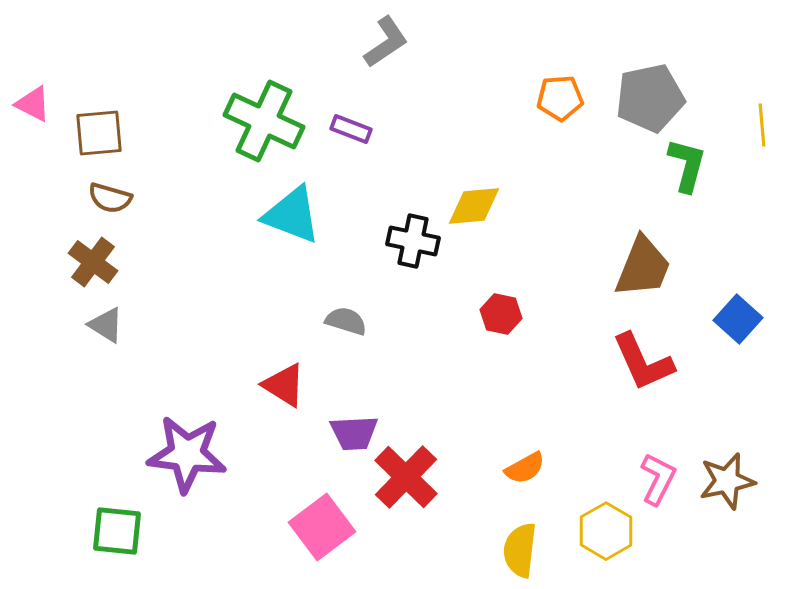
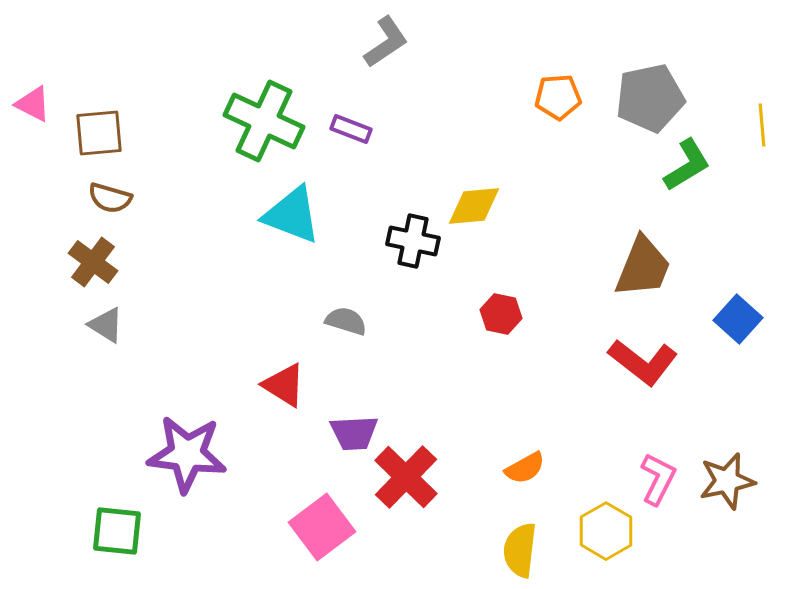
orange pentagon: moved 2 px left, 1 px up
green L-shape: rotated 44 degrees clockwise
red L-shape: rotated 28 degrees counterclockwise
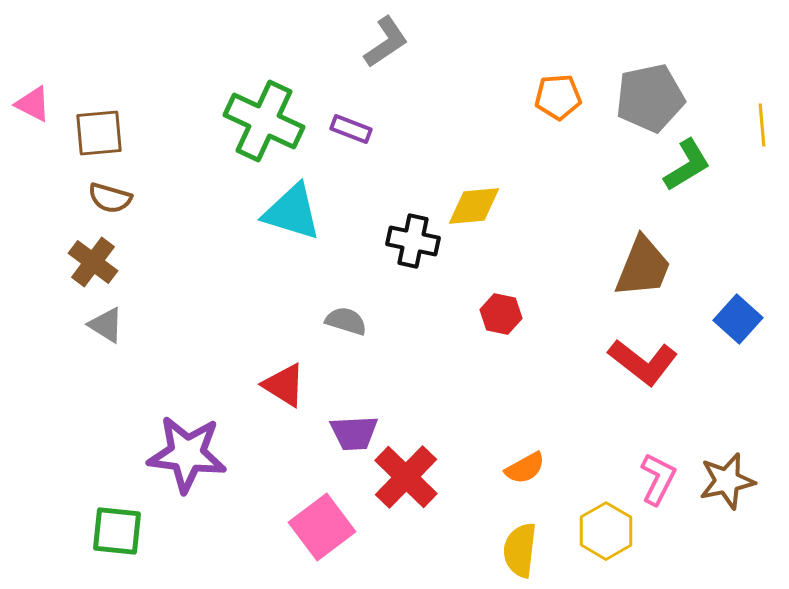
cyan triangle: moved 3 px up; rotated 4 degrees counterclockwise
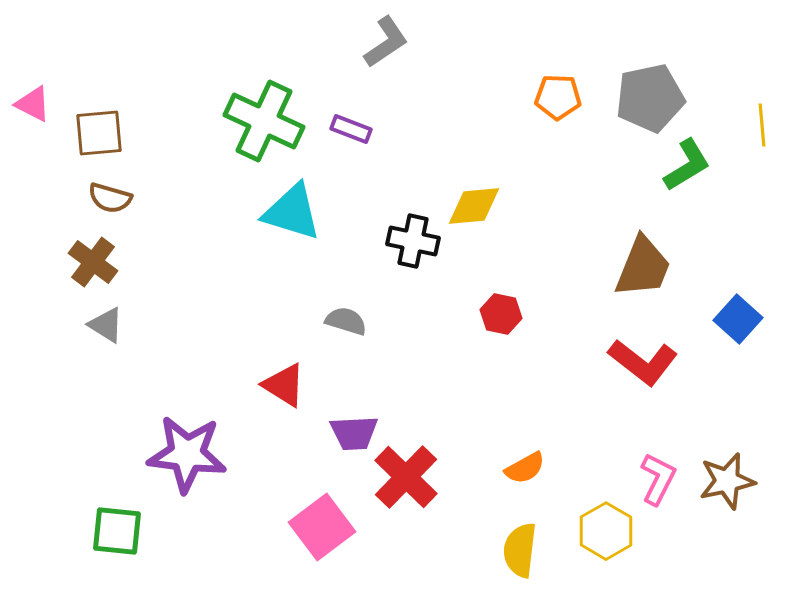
orange pentagon: rotated 6 degrees clockwise
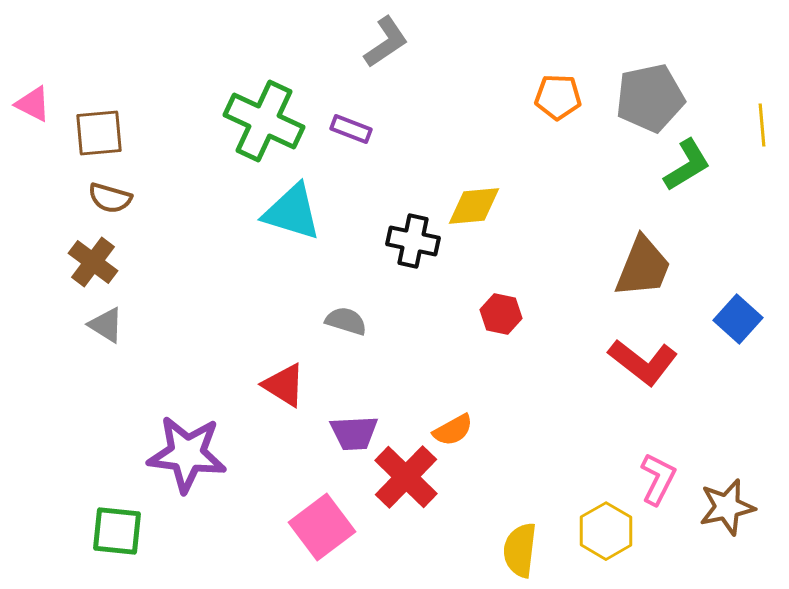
orange semicircle: moved 72 px left, 38 px up
brown star: moved 26 px down
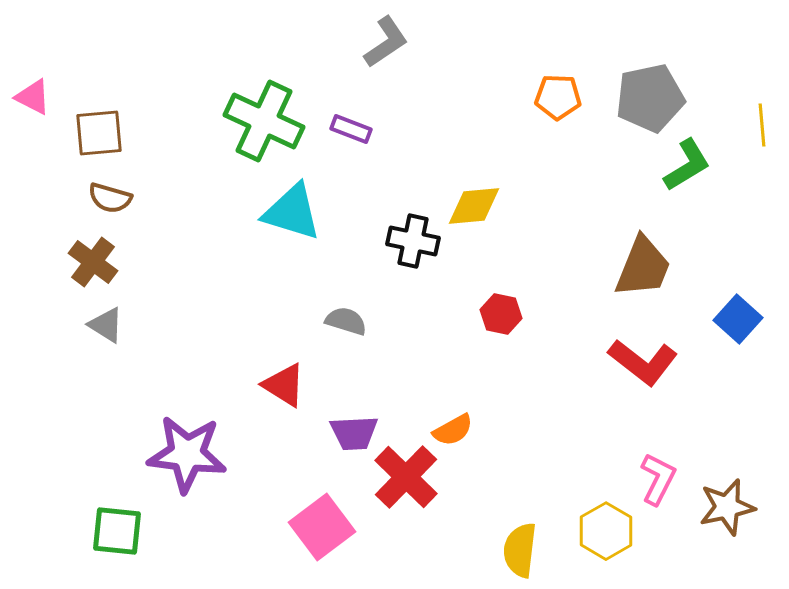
pink triangle: moved 7 px up
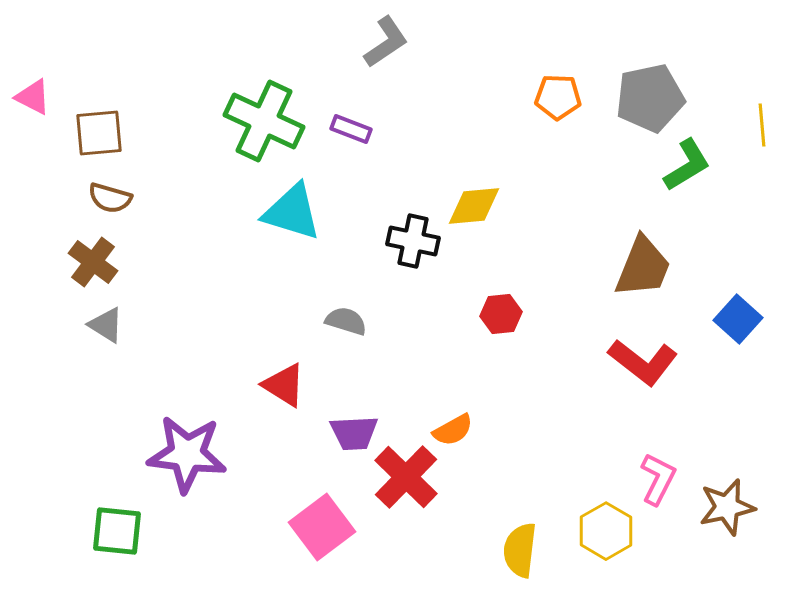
red hexagon: rotated 18 degrees counterclockwise
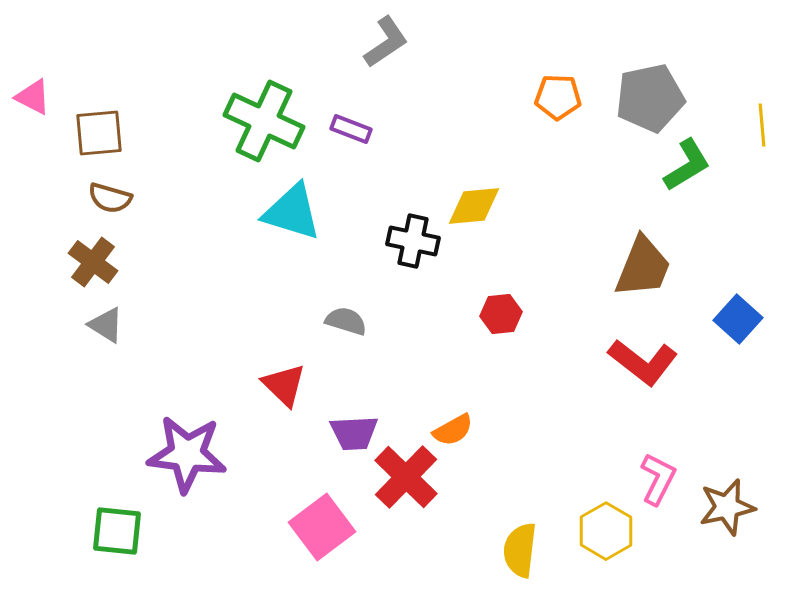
red triangle: rotated 12 degrees clockwise
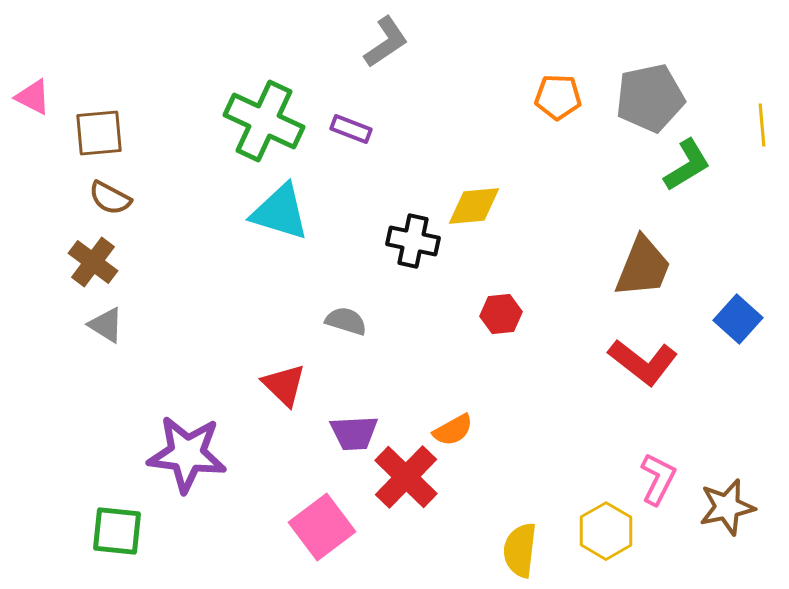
brown semicircle: rotated 12 degrees clockwise
cyan triangle: moved 12 px left
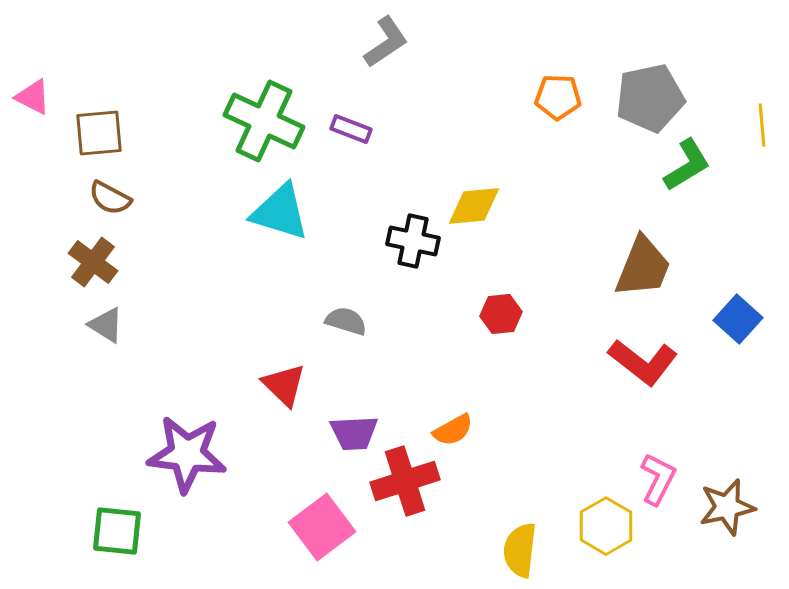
red cross: moved 1 px left, 4 px down; rotated 28 degrees clockwise
yellow hexagon: moved 5 px up
